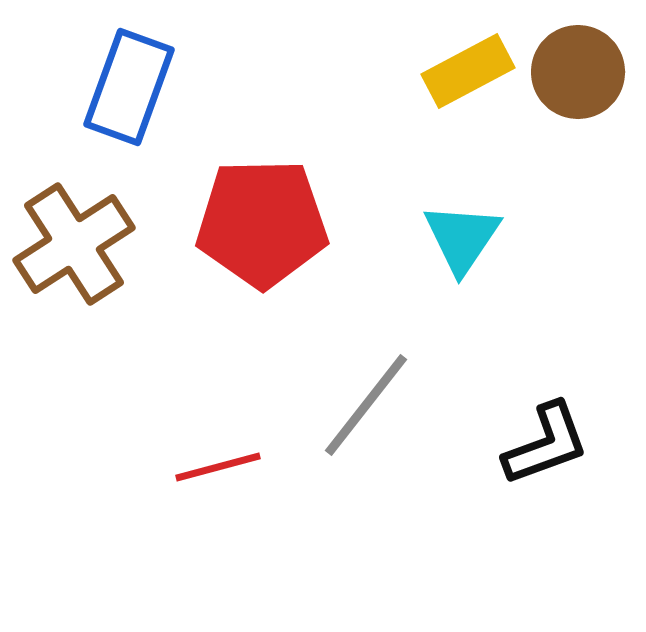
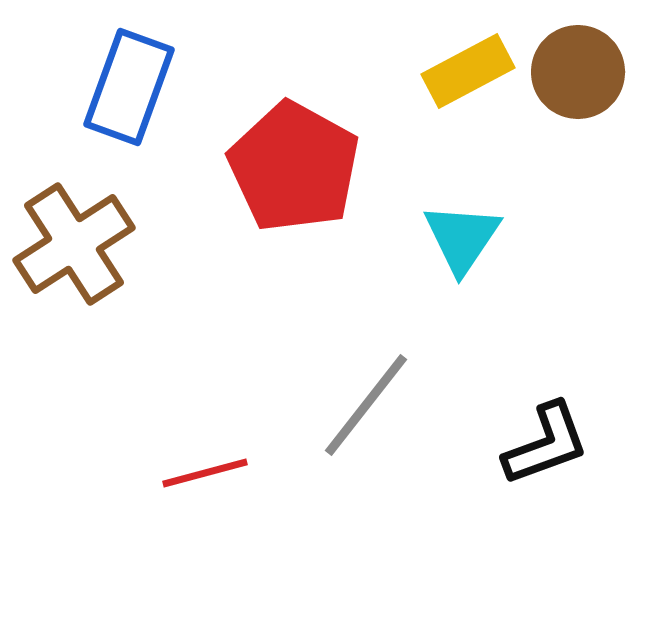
red pentagon: moved 32 px right, 56 px up; rotated 30 degrees clockwise
red line: moved 13 px left, 6 px down
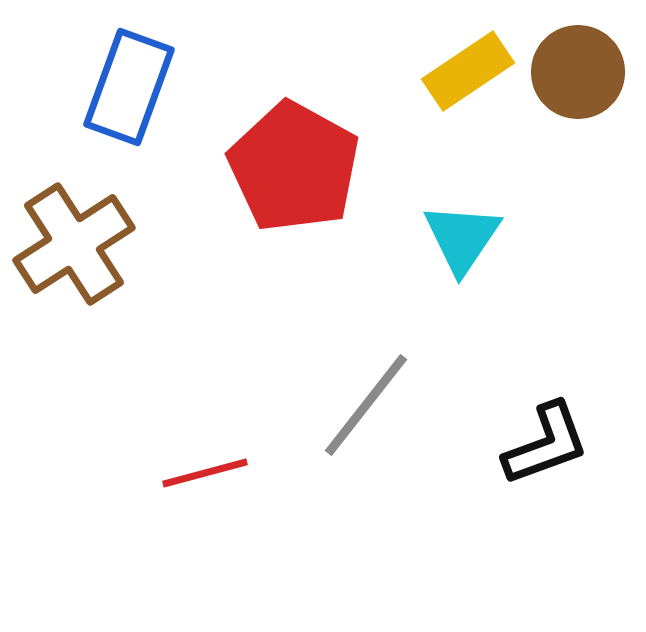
yellow rectangle: rotated 6 degrees counterclockwise
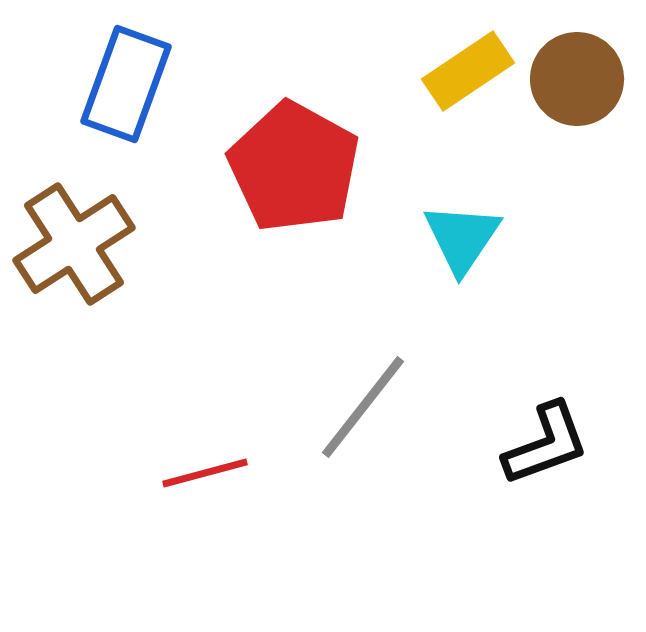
brown circle: moved 1 px left, 7 px down
blue rectangle: moved 3 px left, 3 px up
gray line: moved 3 px left, 2 px down
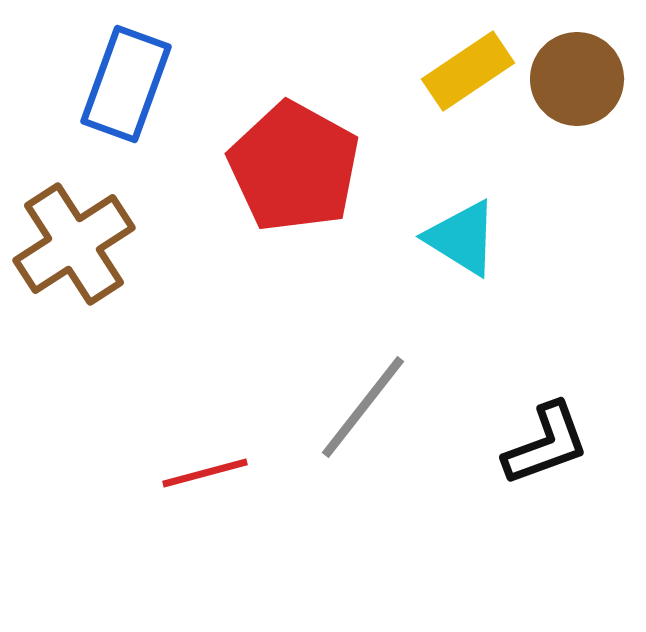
cyan triangle: rotated 32 degrees counterclockwise
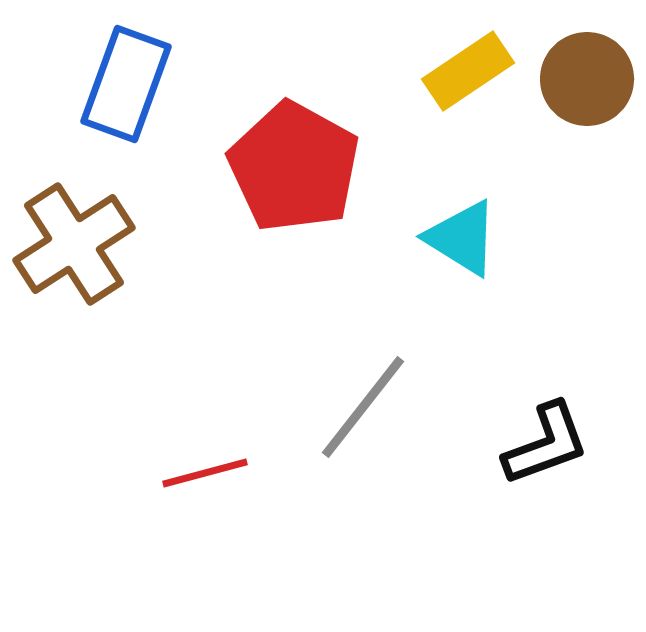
brown circle: moved 10 px right
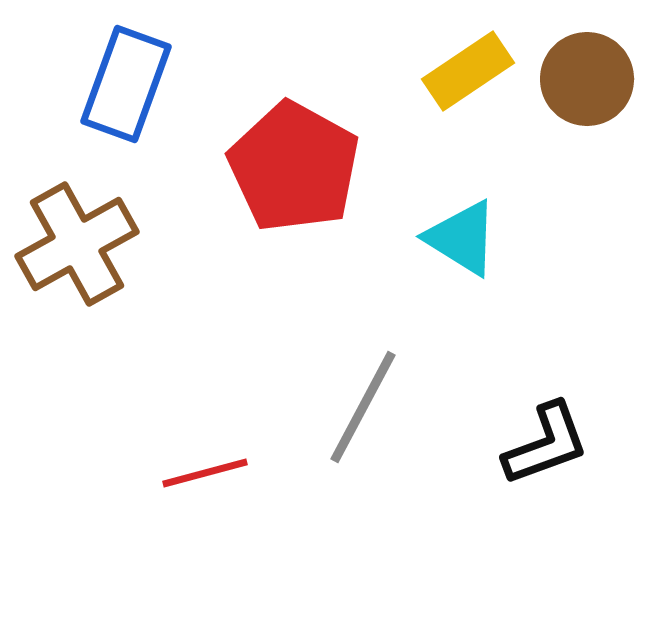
brown cross: moved 3 px right; rotated 4 degrees clockwise
gray line: rotated 10 degrees counterclockwise
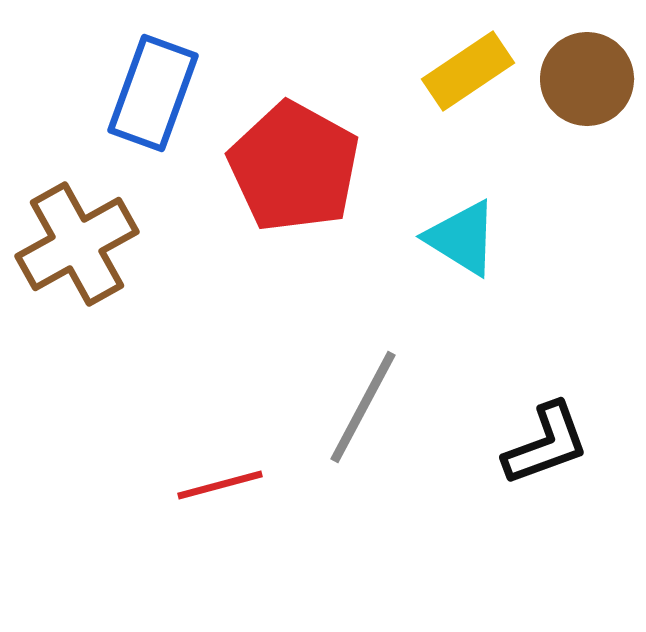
blue rectangle: moved 27 px right, 9 px down
red line: moved 15 px right, 12 px down
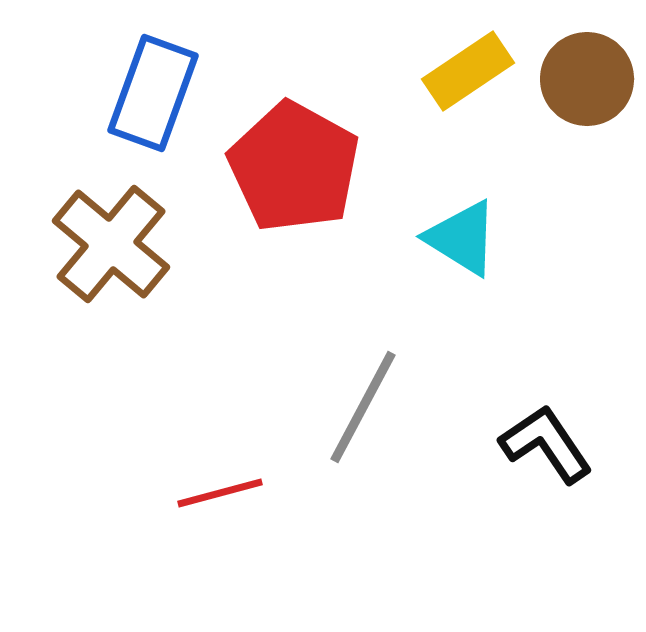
brown cross: moved 34 px right; rotated 21 degrees counterclockwise
black L-shape: rotated 104 degrees counterclockwise
red line: moved 8 px down
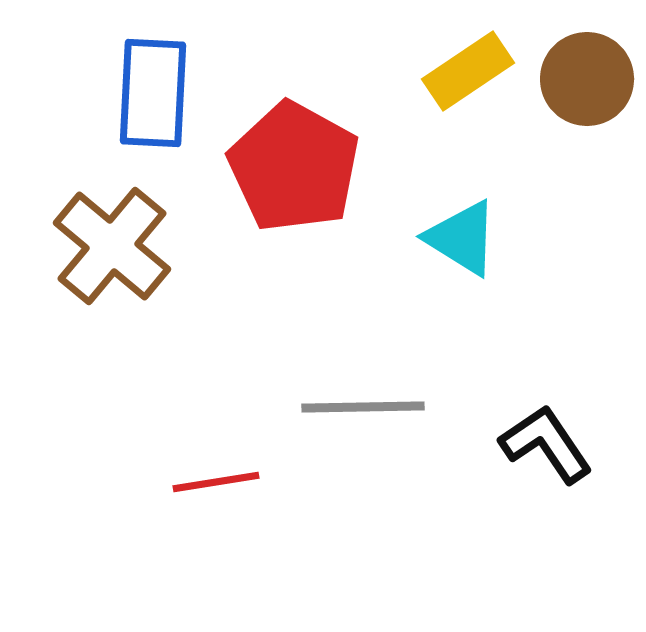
blue rectangle: rotated 17 degrees counterclockwise
brown cross: moved 1 px right, 2 px down
gray line: rotated 61 degrees clockwise
red line: moved 4 px left, 11 px up; rotated 6 degrees clockwise
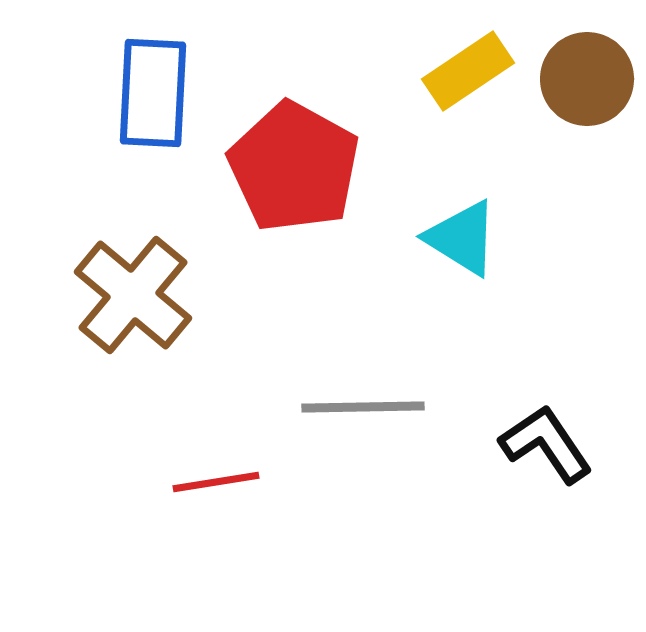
brown cross: moved 21 px right, 49 px down
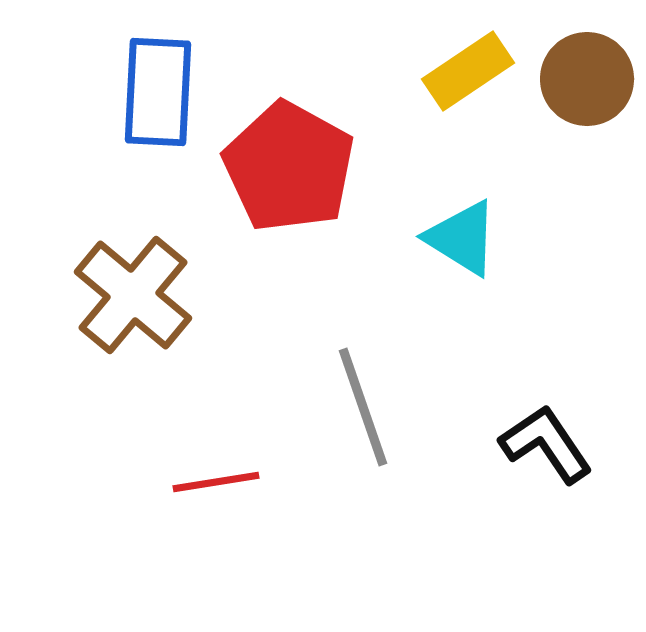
blue rectangle: moved 5 px right, 1 px up
red pentagon: moved 5 px left
gray line: rotated 72 degrees clockwise
